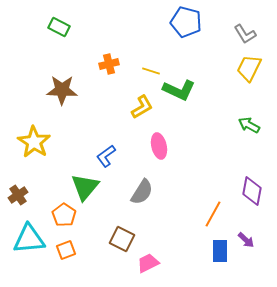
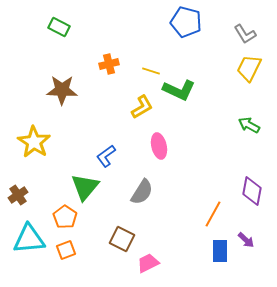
orange pentagon: moved 1 px right, 2 px down
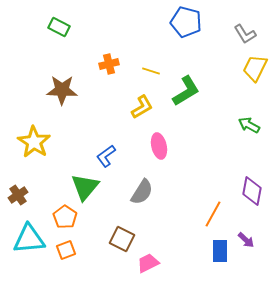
yellow trapezoid: moved 6 px right
green L-shape: moved 7 px right, 1 px down; rotated 56 degrees counterclockwise
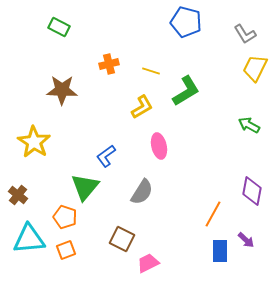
brown cross: rotated 18 degrees counterclockwise
orange pentagon: rotated 15 degrees counterclockwise
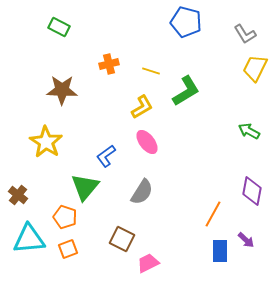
green arrow: moved 6 px down
yellow star: moved 12 px right
pink ellipse: moved 12 px left, 4 px up; rotated 25 degrees counterclockwise
orange square: moved 2 px right, 1 px up
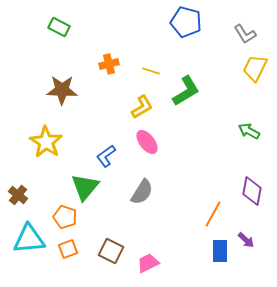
brown square: moved 11 px left, 12 px down
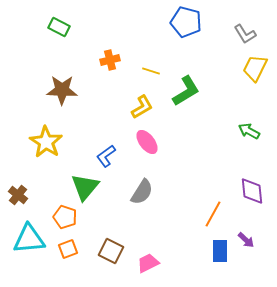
orange cross: moved 1 px right, 4 px up
purple diamond: rotated 16 degrees counterclockwise
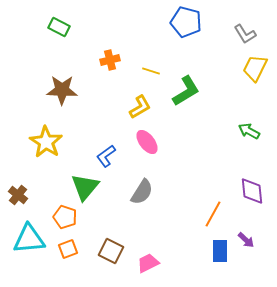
yellow L-shape: moved 2 px left
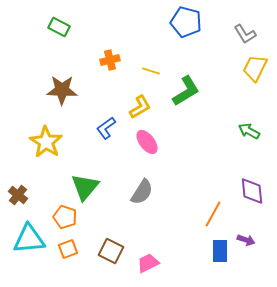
blue L-shape: moved 28 px up
purple arrow: rotated 24 degrees counterclockwise
